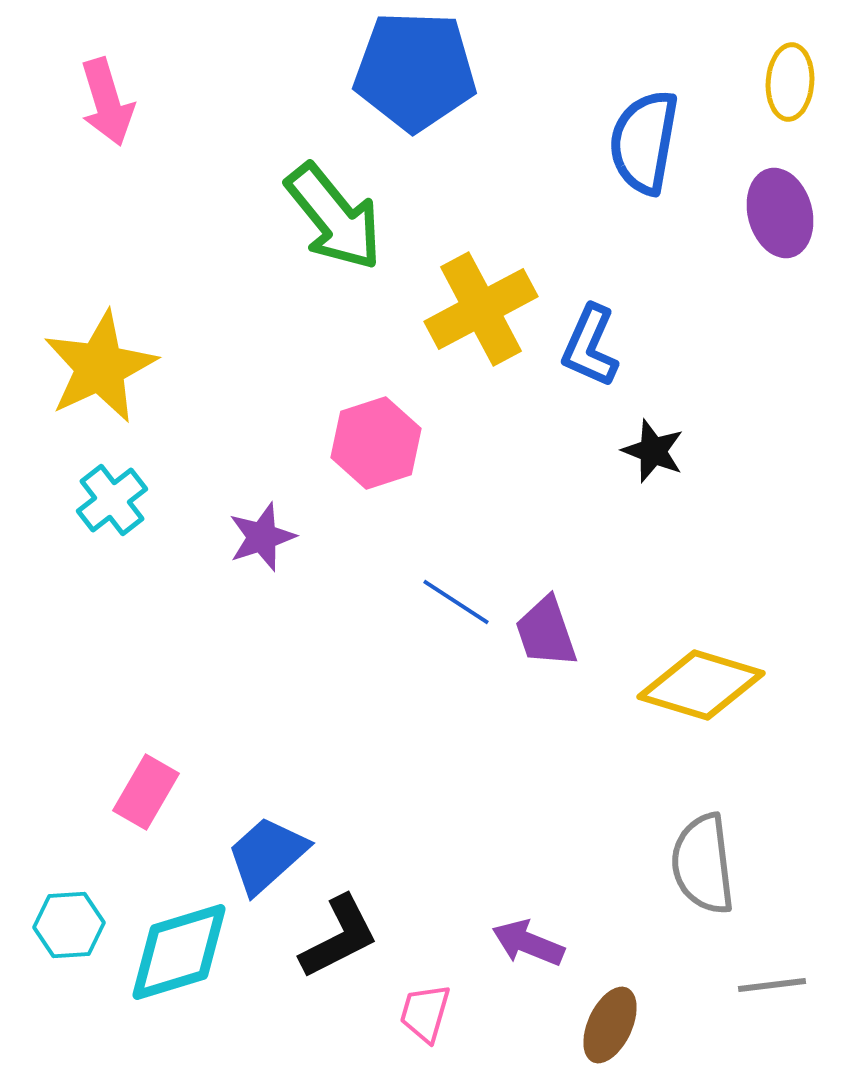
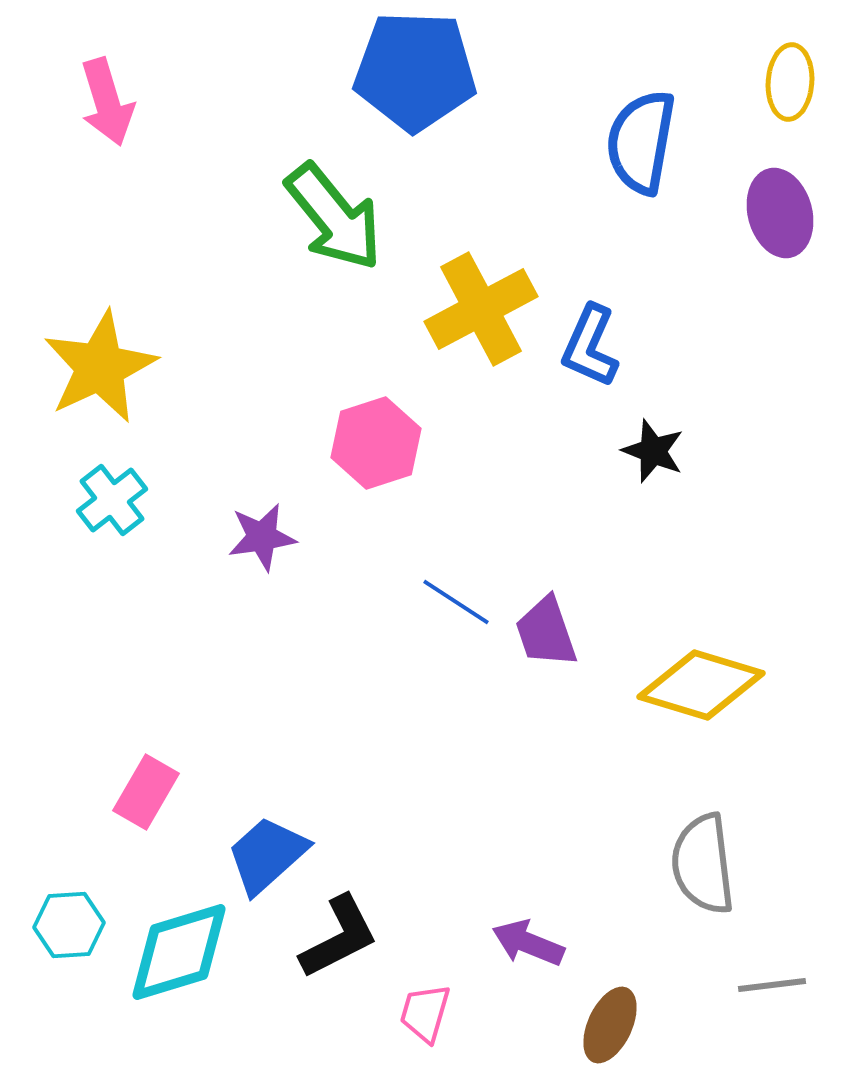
blue semicircle: moved 3 px left
purple star: rotated 10 degrees clockwise
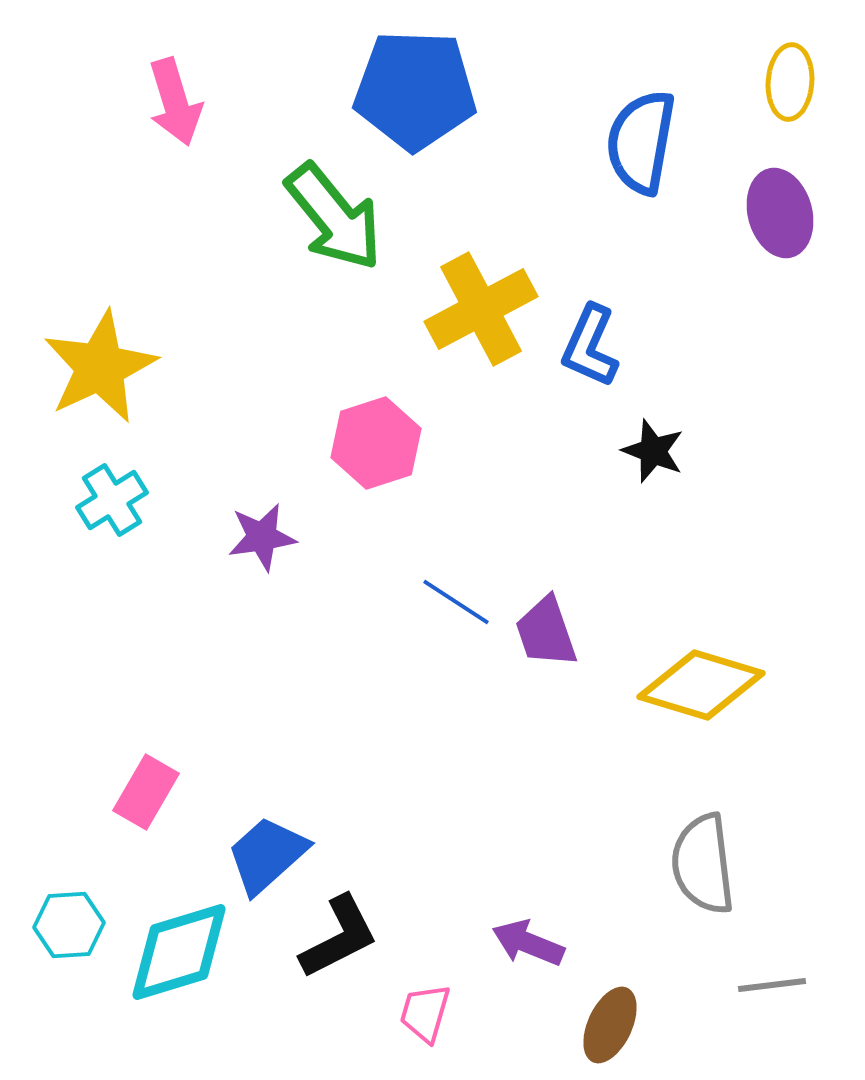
blue pentagon: moved 19 px down
pink arrow: moved 68 px right
cyan cross: rotated 6 degrees clockwise
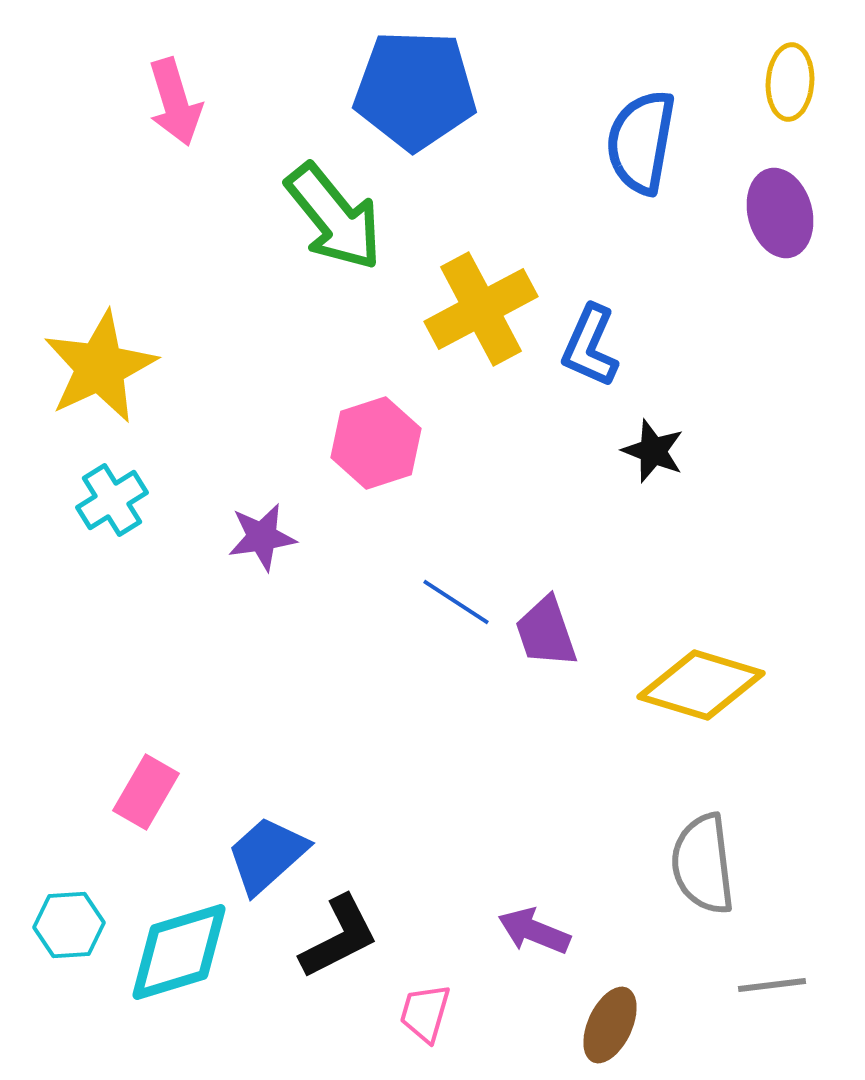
purple arrow: moved 6 px right, 12 px up
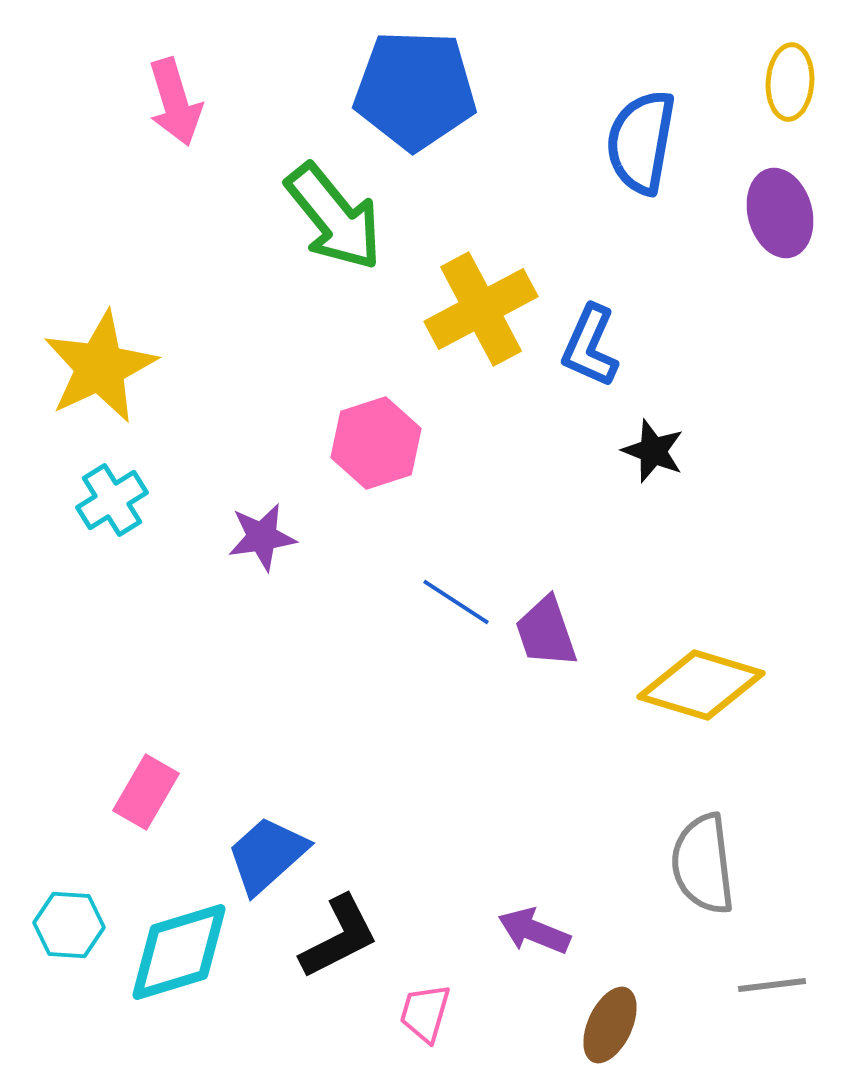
cyan hexagon: rotated 8 degrees clockwise
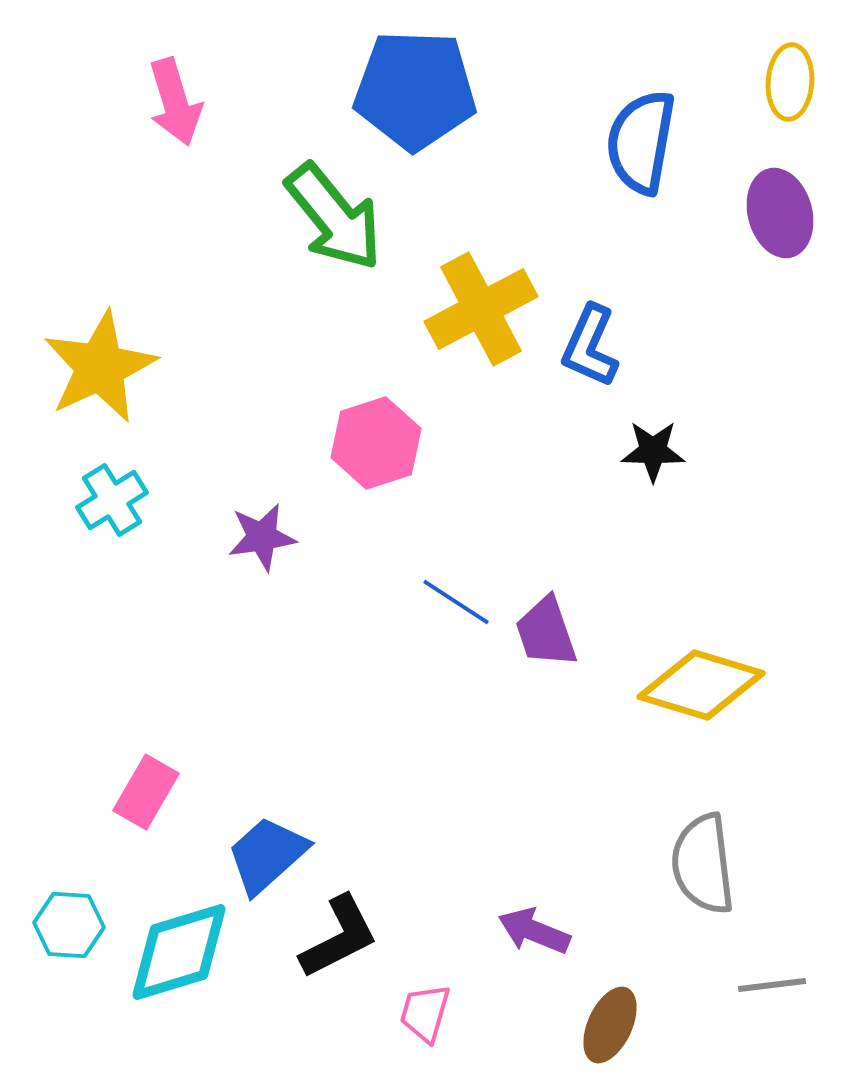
black star: rotated 20 degrees counterclockwise
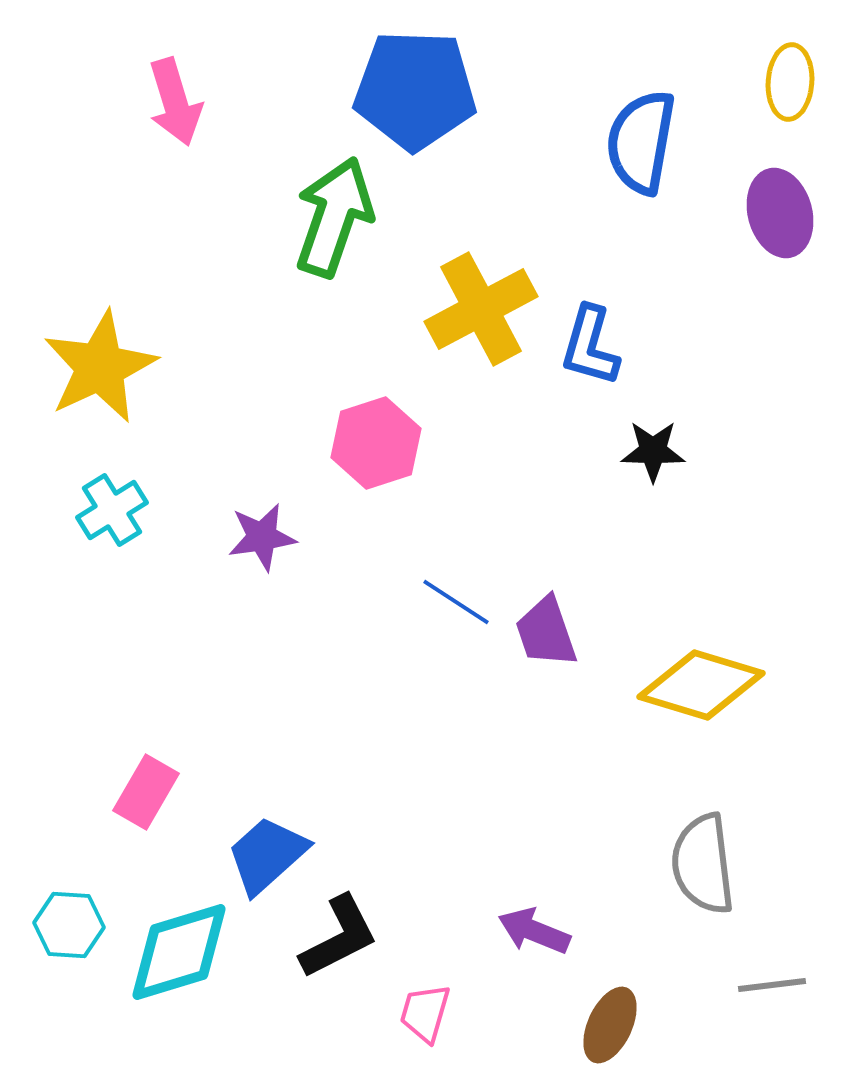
green arrow: rotated 122 degrees counterclockwise
blue L-shape: rotated 8 degrees counterclockwise
cyan cross: moved 10 px down
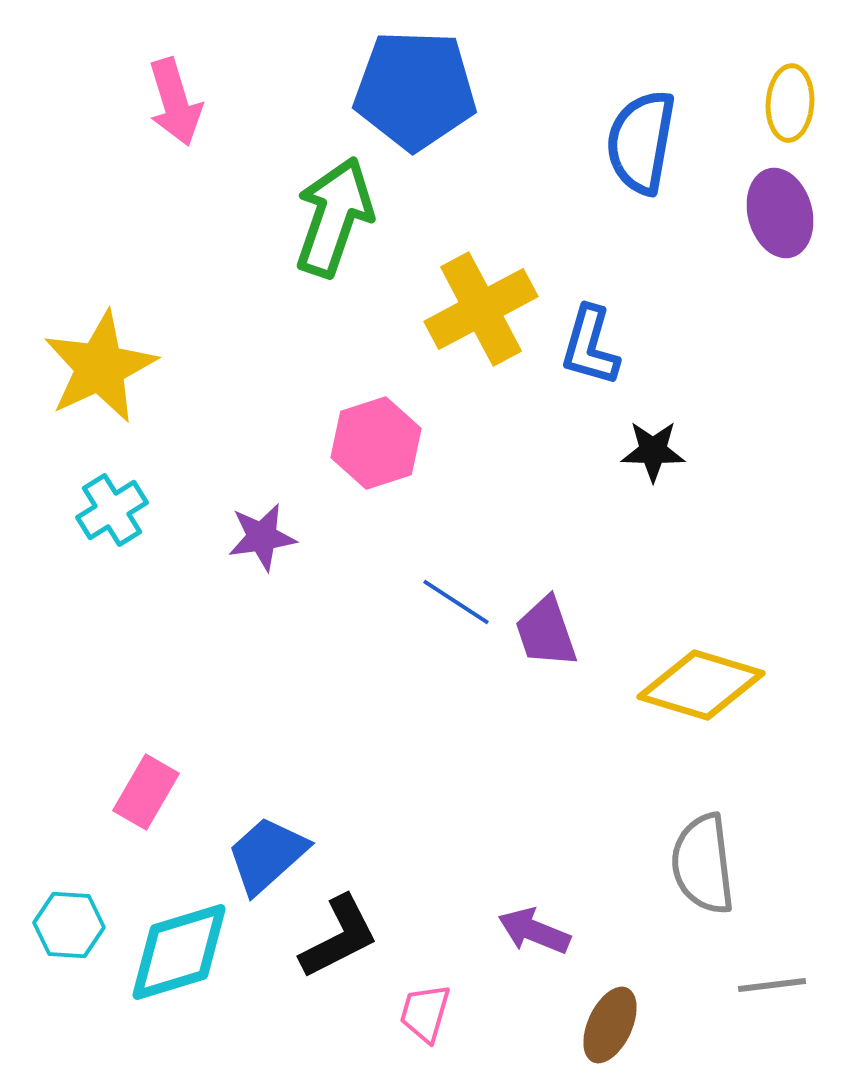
yellow ellipse: moved 21 px down
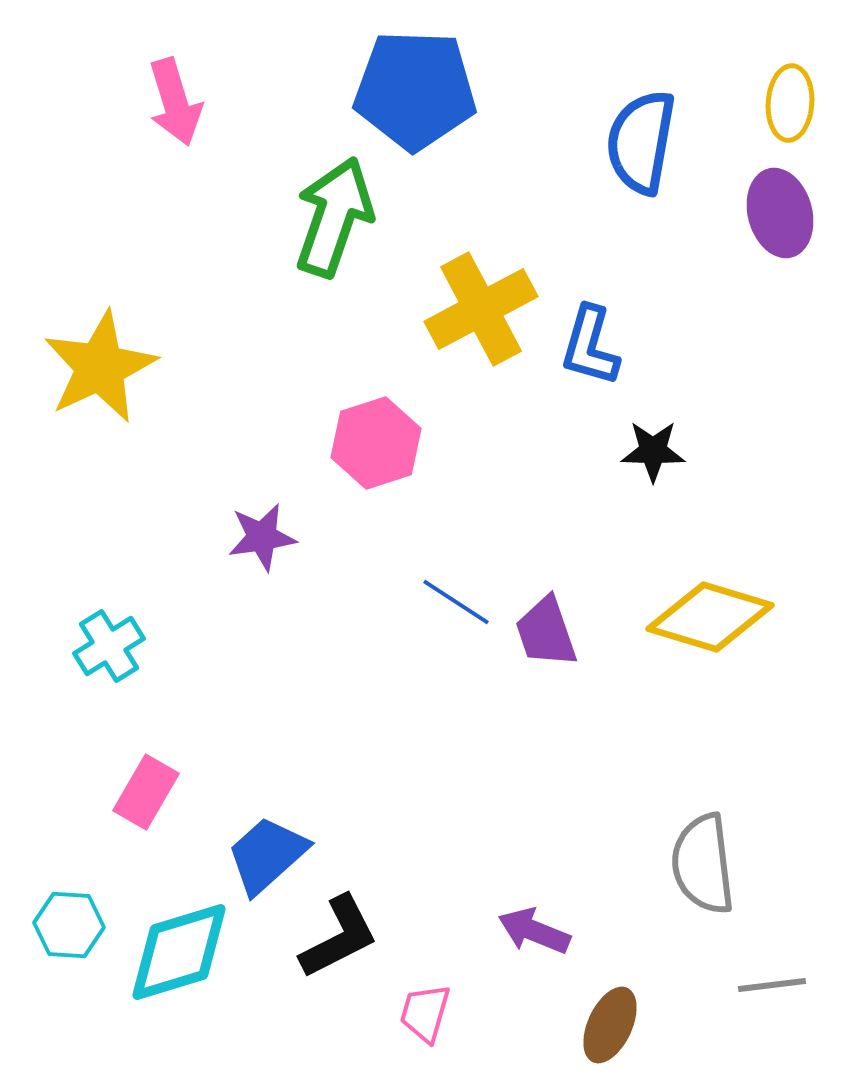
cyan cross: moved 3 px left, 136 px down
yellow diamond: moved 9 px right, 68 px up
